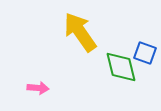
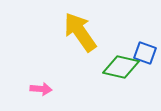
green diamond: rotated 63 degrees counterclockwise
pink arrow: moved 3 px right, 1 px down
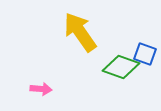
blue square: moved 1 px down
green diamond: rotated 6 degrees clockwise
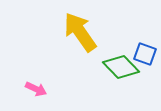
green diamond: rotated 27 degrees clockwise
pink arrow: moved 5 px left; rotated 20 degrees clockwise
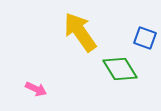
blue square: moved 16 px up
green diamond: moved 1 px left, 2 px down; rotated 12 degrees clockwise
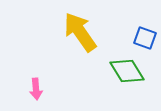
green diamond: moved 7 px right, 2 px down
pink arrow: rotated 60 degrees clockwise
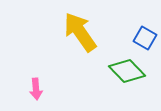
blue square: rotated 10 degrees clockwise
green diamond: rotated 12 degrees counterclockwise
